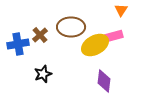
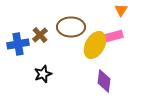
yellow ellipse: rotated 32 degrees counterclockwise
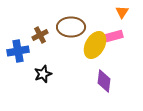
orange triangle: moved 1 px right, 2 px down
brown cross: rotated 14 degrees clockwise
blue cross: moved 7 px down
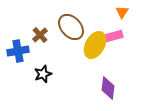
brown ellipse: rotated 48 degrees clockwise
brown cross: rotated 14 degrees counterclockwise
purple diamond: moved 4 px right, 7 px down
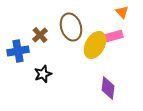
orange triangle: rotated 16 degrees counterclockwise
brown ellipse: rotated 24 degrees clockwise
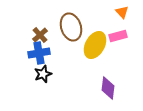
pink rectangle: moved 4 px right
blue cross: moved 21 px right, 2 px down
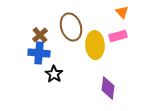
yellow ellipse: rotated 32 degrees counterclockwise
blue cross: rotated 15 degrees clockwise
black star: moved 11 px right; rotated 18 degrees counterclockwise
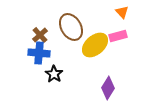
brown ellipse: rotated 12 degrees counterclockwise
yellow ellipse: rotated 52 degrees clockwise
purple diamond: rotated 25 degrees clockwise
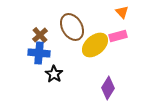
brown ellipse: moved 1 px right
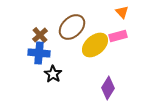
brown ellipse: rotated 76 degrees clockwise
black star: moved 1 px left
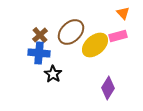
orange triangle: moved 1 px right, 1 px down
brown ellipse: moved 1 px left, 5 px down
